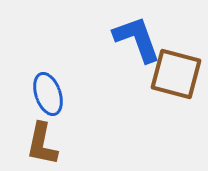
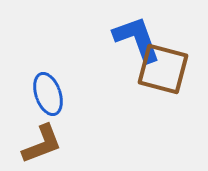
brown square: moved 13 px left, 5 px up
brown L-shape: rotated 123 degrees counterclockwise
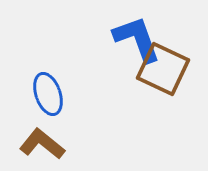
brown square: rotated 10 degrees clockwise
brown L-shape: rotated 120 degrees counterclockwise
